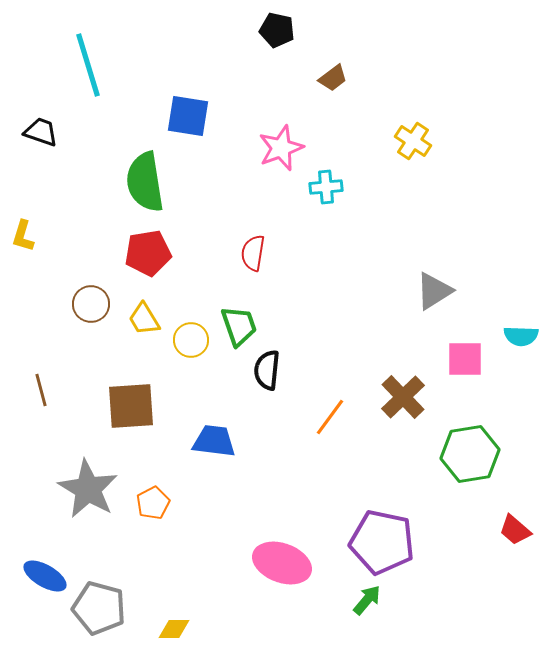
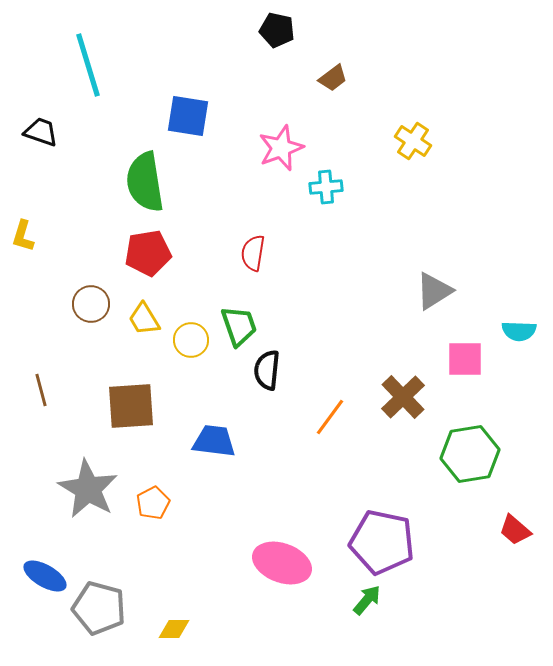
cyan semicircle: moved 2 px left, 5 px up
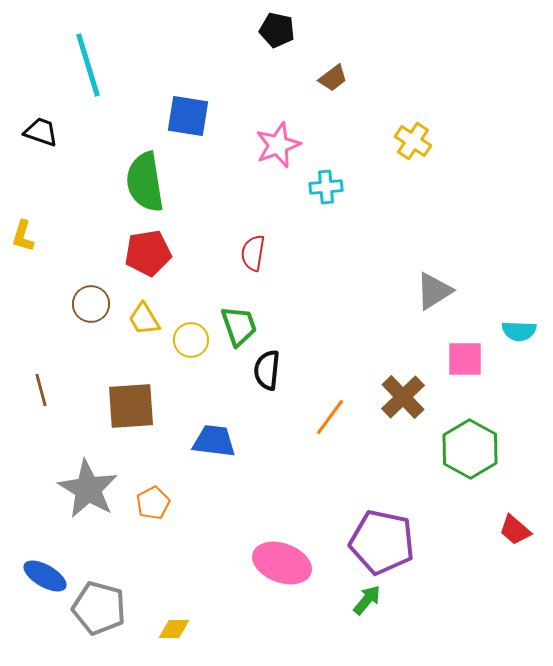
pink star: moved 3 px left, 3 px up
green hexagon: moved 5 px up; rotated 22 degrees counterclockwise
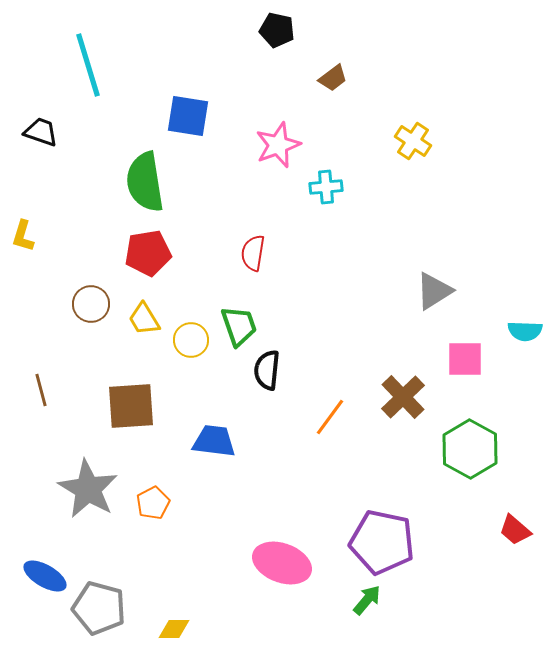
cyan semicircle: moved 6 px right
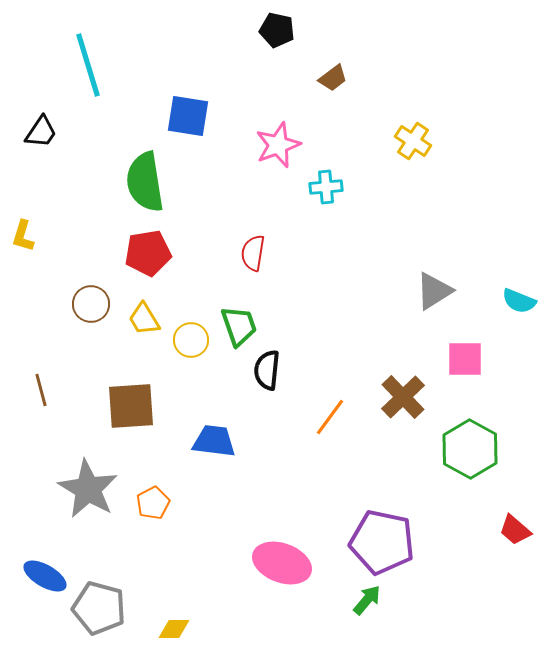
black trapezoid: rotated 105 degrees clockwise
cyan semicircle: moved 6 px left, 30 px up; rotated 20 degrees clockwise
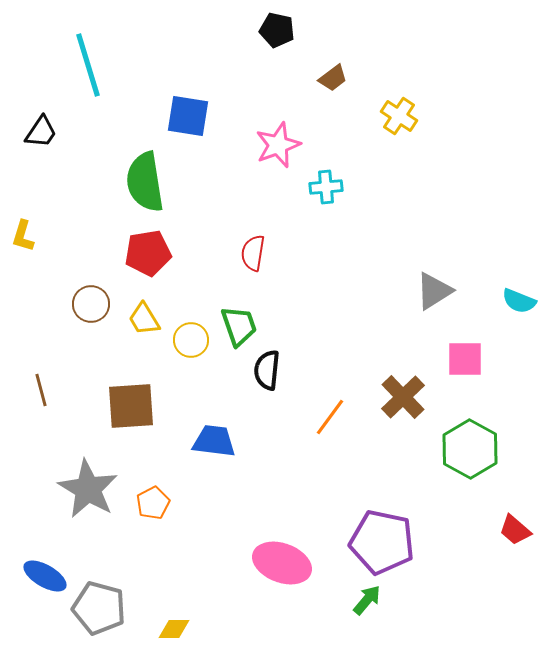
yellow cross: moved 14 px left, 25 px up
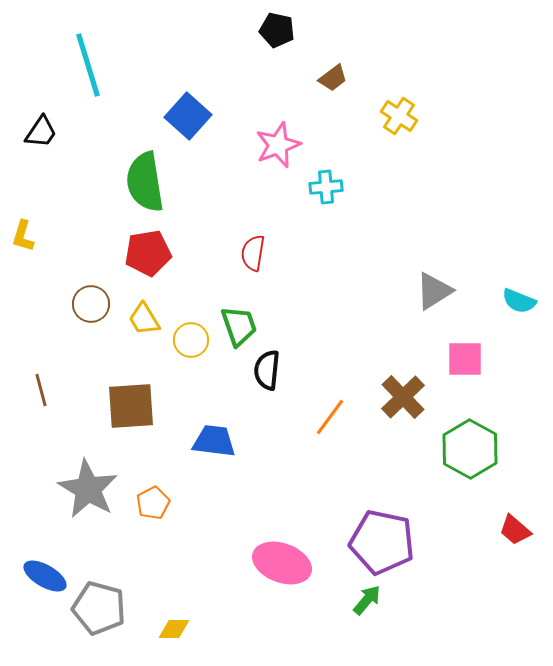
blue square: rotated 33 degrees clockwise
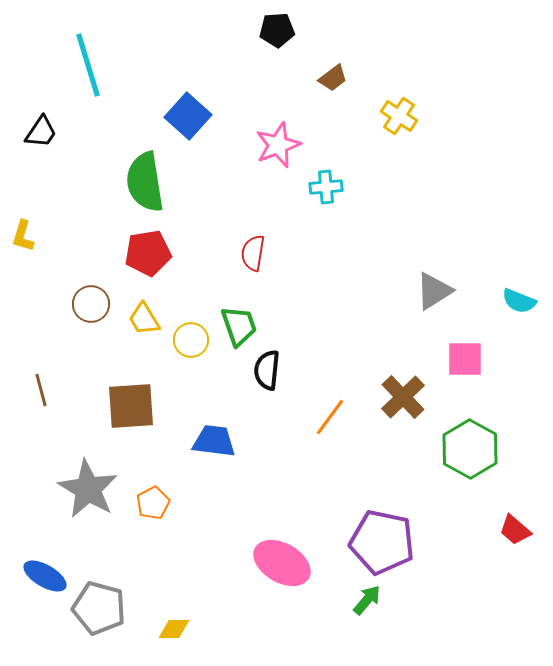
black pentagon: rotated 16 degrees counterclockwise
pink ellipse: rotated 10 degrees clockwise
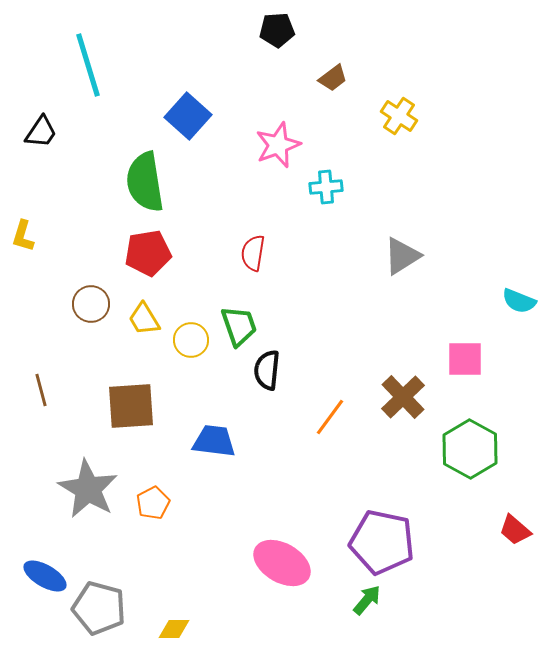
gray triangle: moved 32 px left, 35 px up
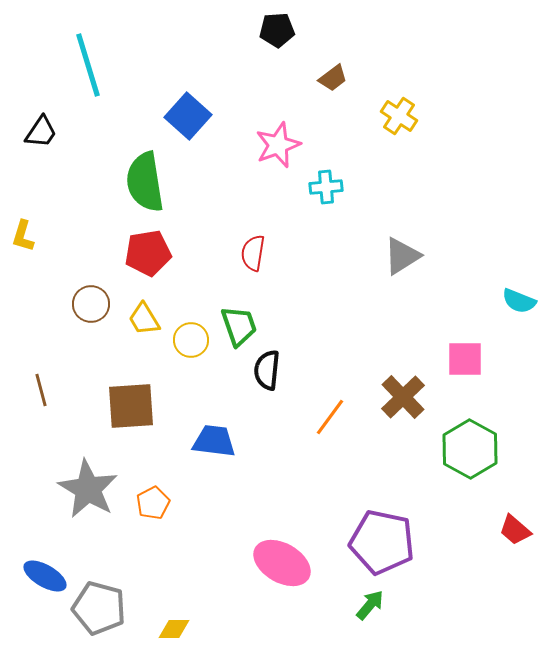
green arrow: moved 3 px right, 5 px down
